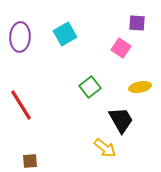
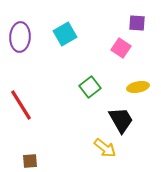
yellow ellipse: moved 2 px left
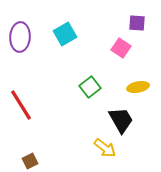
brown square: rotated 21 degrees counterclockwise
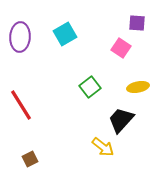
black trapezoid: rotated 108 degrees counterclockwise
yellow arrow: moved 2 px left, 1 px up
brown square: moved 2 px up
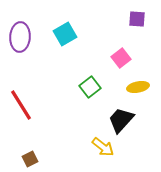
purple square: moved 4 px up
pink square: moved 10 px down; rotated 18 degrees clockwise
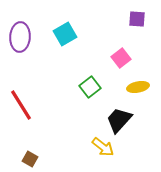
black trapezoid: moved 2 px left
brown square: rotated 35 degrees counterclockwise
